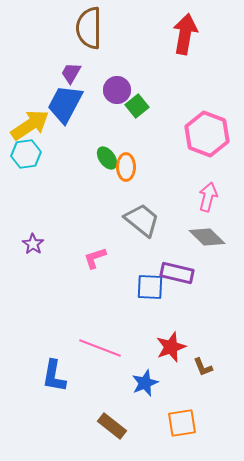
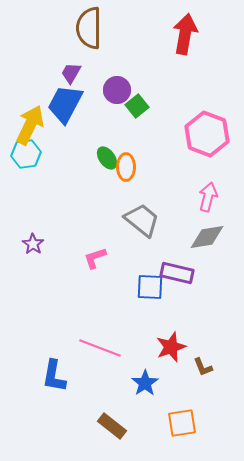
yellow arrow: rotated 30 degrees counterclockwise
gray diamond: rotated 54 degrees counterclockwise
blue star: rotated 12 degrees counterclockwise
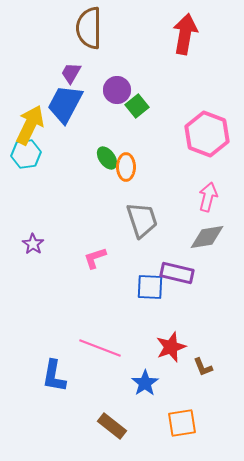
gray trapezoid: rotated 33 degrees clockwise
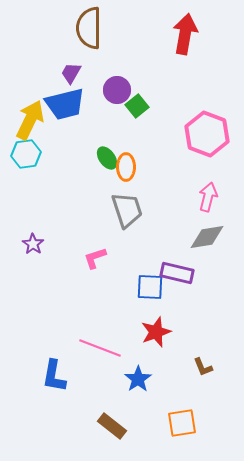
blue trapezoid: rotated 132 degrees counterclockwise
yellow arrow: moved 5 px up
gray trapezoid: moved 15 px left, 10 px up
red star: moved 15 px left, 15 px up
blue star: moved 7 px left, 4 px up
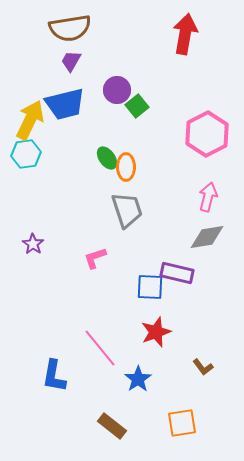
brown semicircle: moved 19 px left; rotated 99 degrees counterclockwise
purple trapezoid: moved 12 px up
pink hexagon: rotated 12 degrees clockwise
pink line: rotated 30 degrees clockwise
brown L-shape: rotated 15 degrees counterclockwise
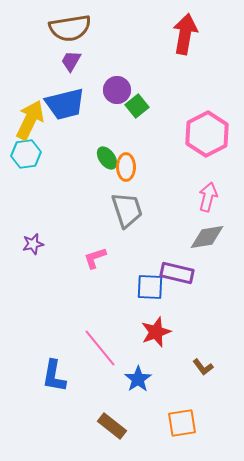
purple star: rotated 25 degrees clockwise
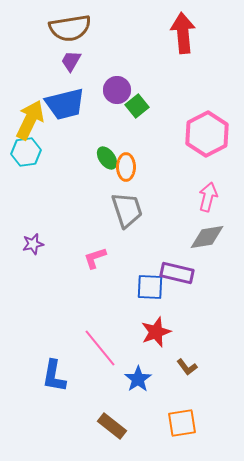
red arrow: moved 2 px left, 1 px up; rotated 15 degrees counterclockwise
cyan hexagon: moved 2 px up
brown L-shape: moved 16 px left
